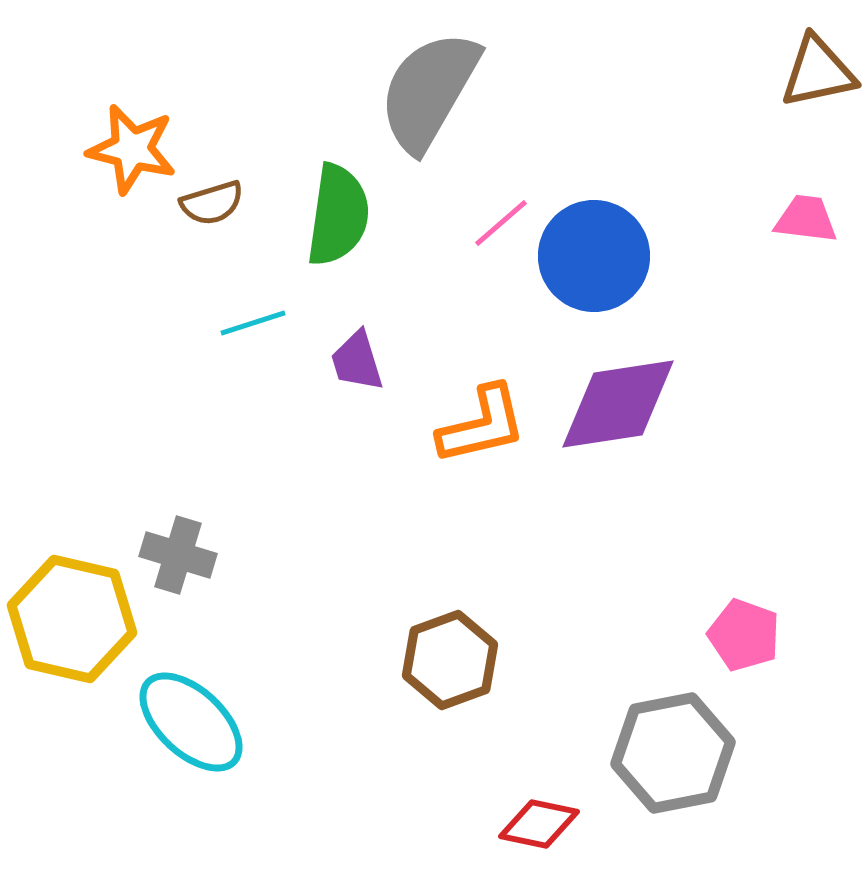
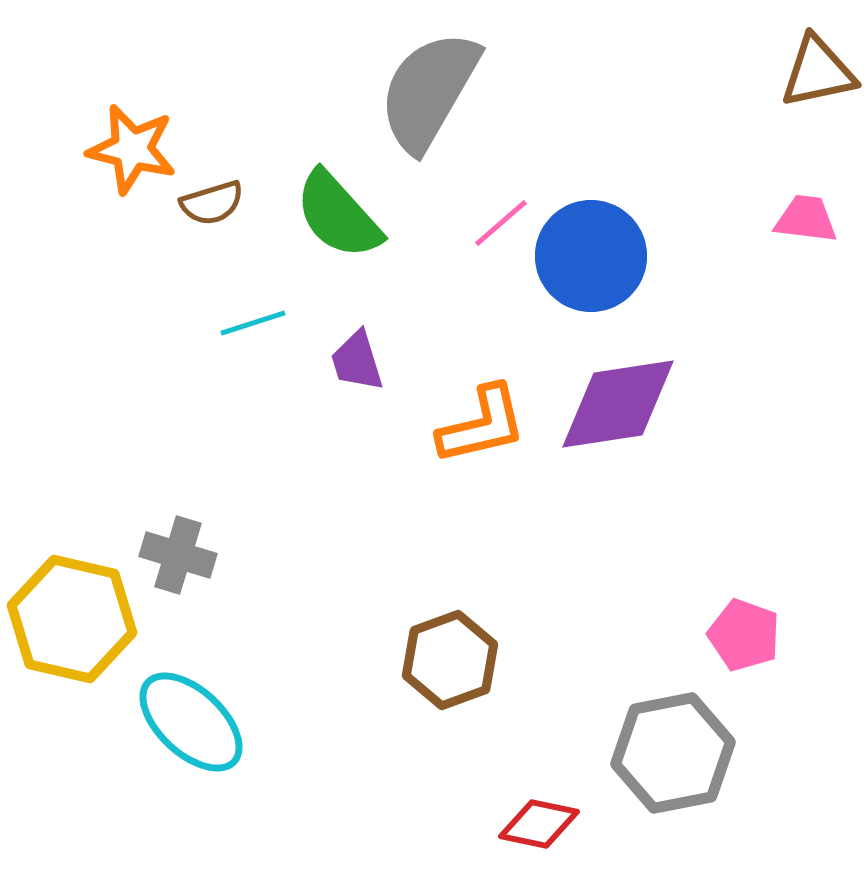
green semicircle: rotated 130 degrees clockwise
blue circle: moved 3 px left
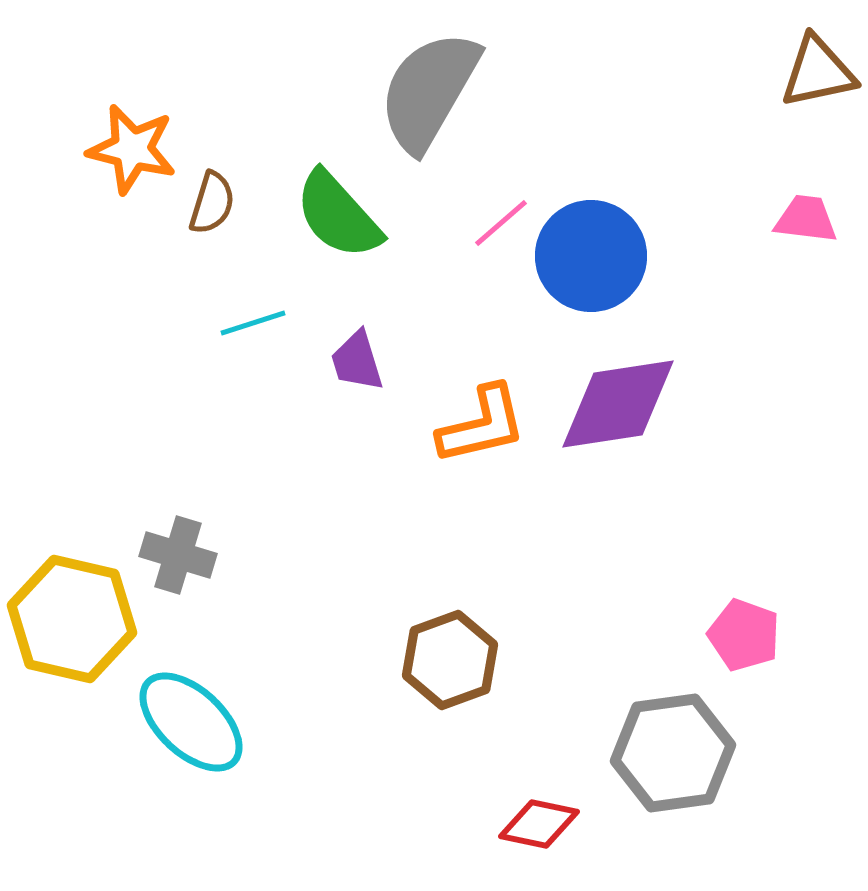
brown semicircle: rotated 56 degrees counterclockwise
gray hexagon: rotated 3 degrees clockwise
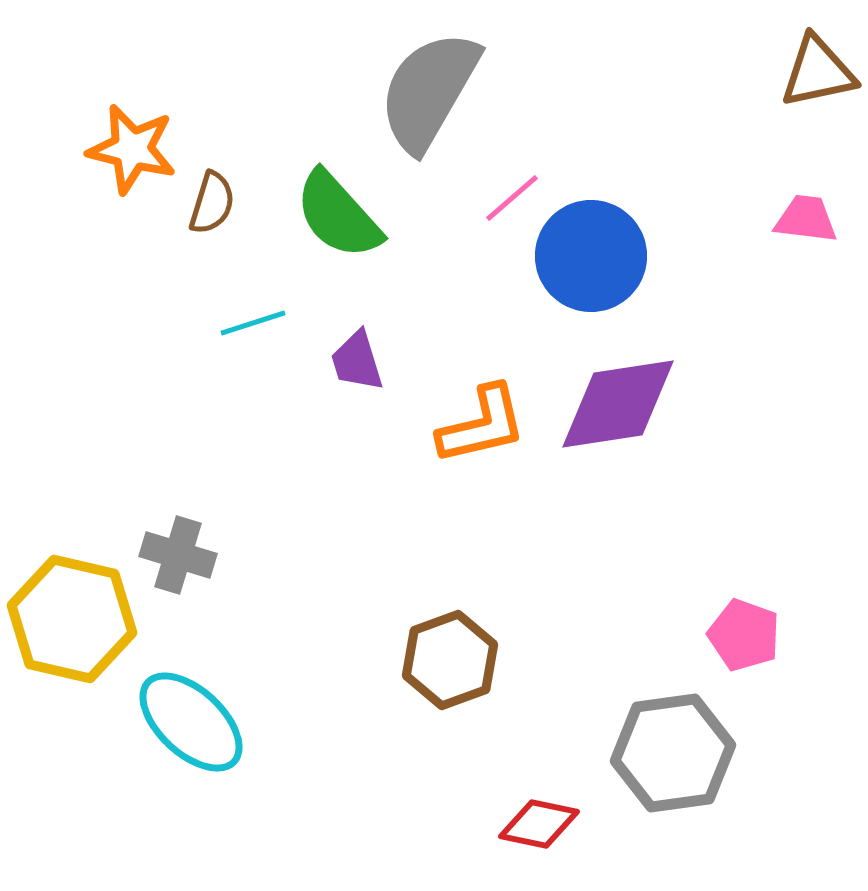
pink line: moved 11 px right, 25 px up
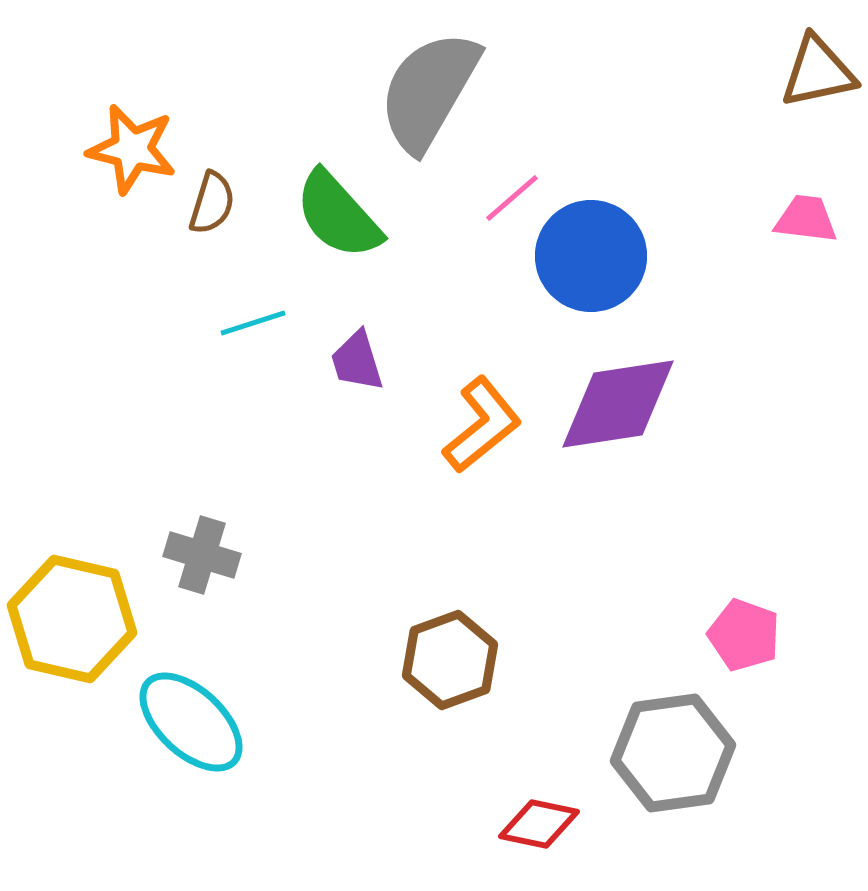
orange L-shape: rotated 26 degrees counterclockwise
gray cross: moved 24 px right
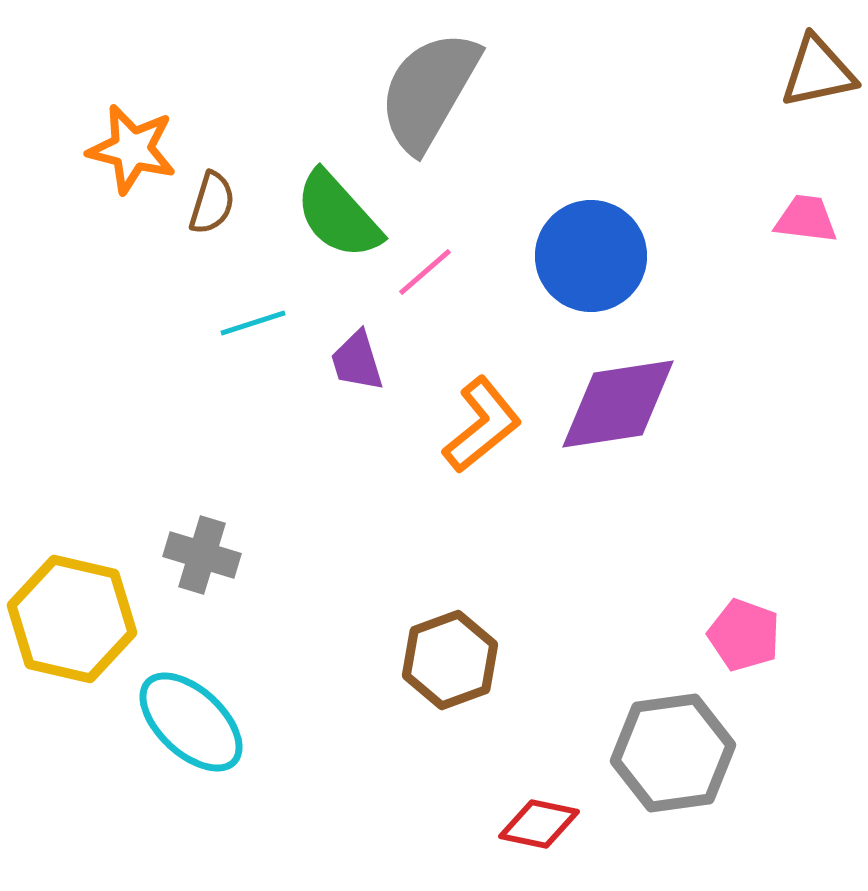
pink line: moved 87 px left, 74 px down
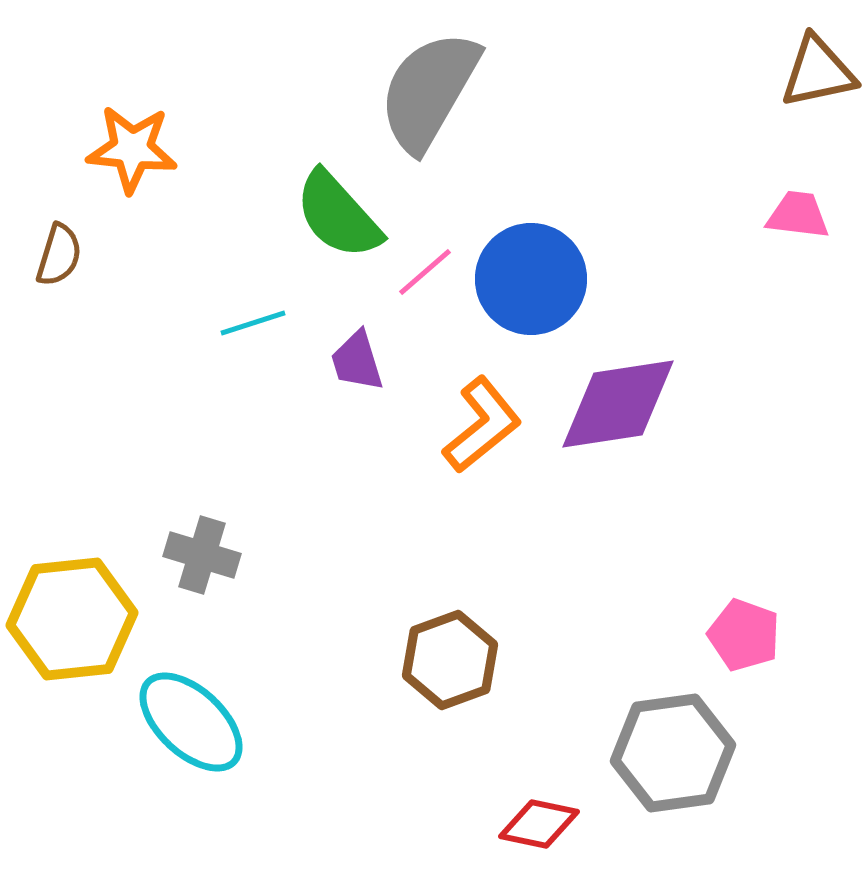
orange star: rotated 8 degrees counterclockwise
brown semicircle: moved 153 px left, 52 px down
pink trapezoid: moved 8 px left, 4 px up
blue circle: moved 60 px left, 23 px down
yellow hexagon: rotated 19 degrees counterclockwise
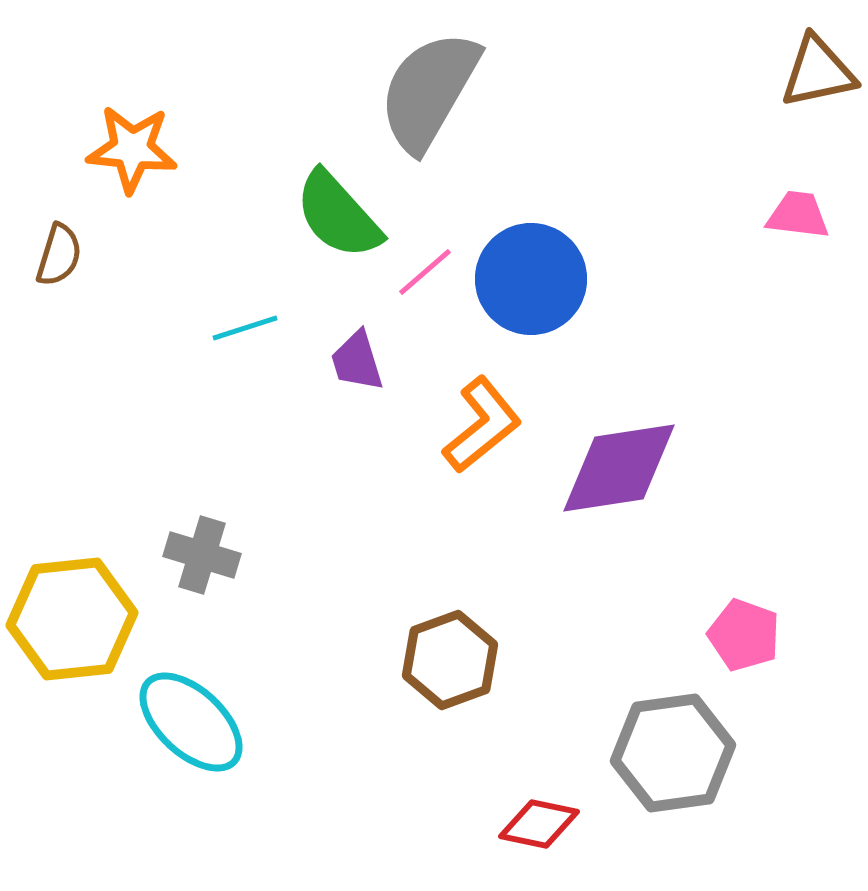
cyan line: moved 8 px left, 5 px down
purple diamond: moved 1 px right, 64 px down
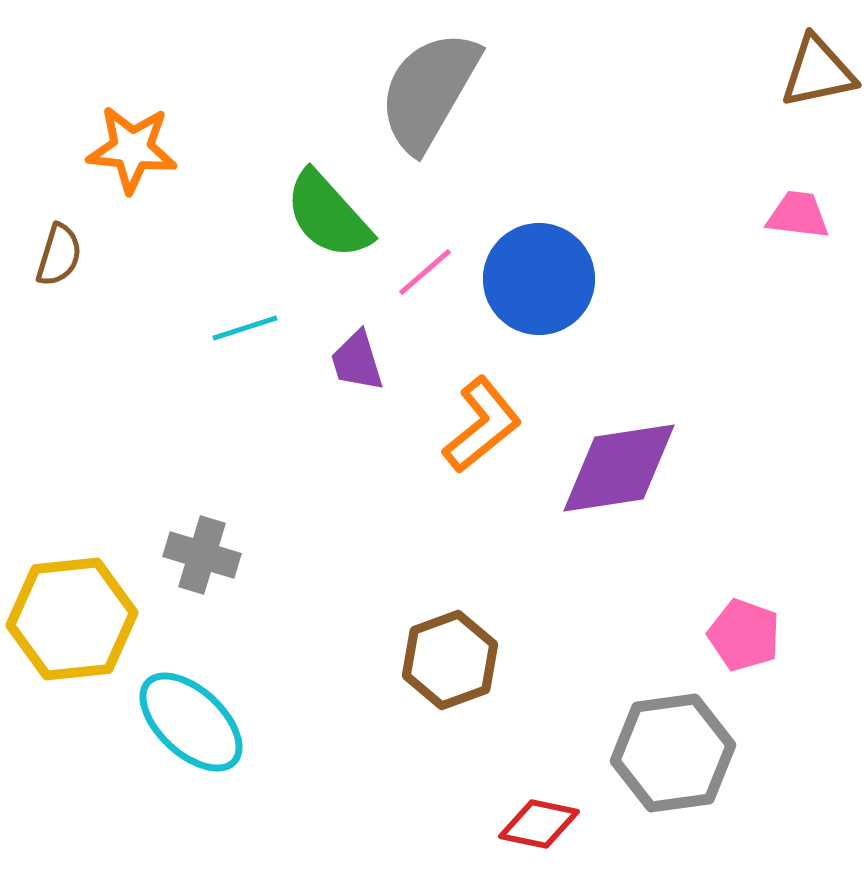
green semicircle: moved 10 px left
blue circle: moved 8 px right
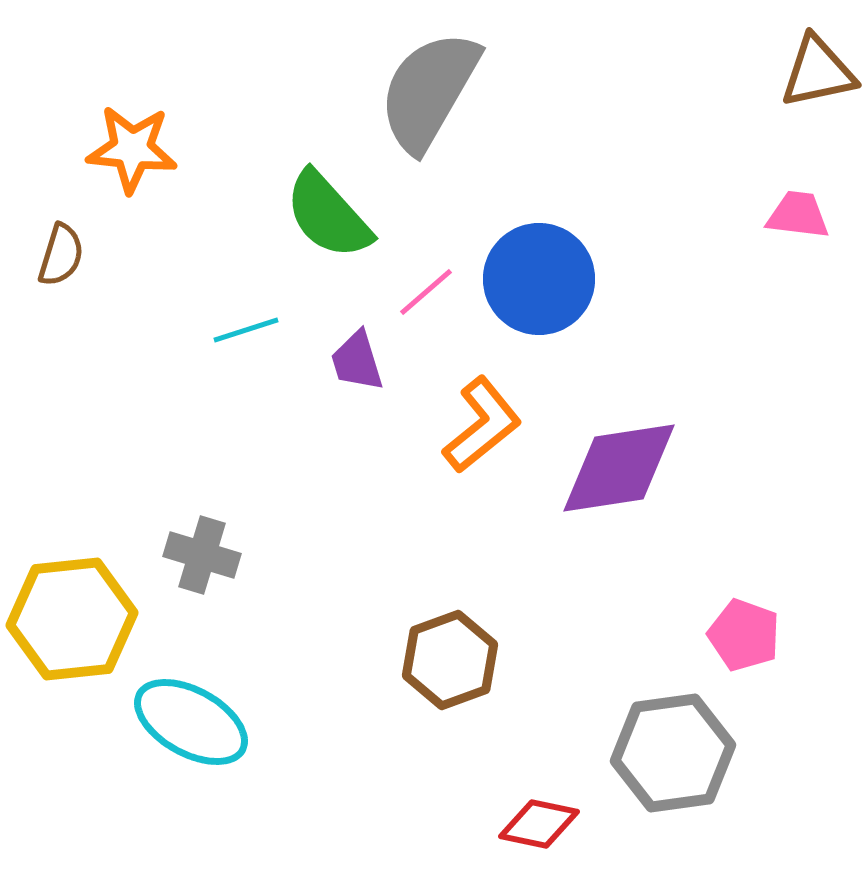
brown semicircle: moved 2 px right
pink line: moved 1 px right, 20 px down
cyan line: moved 1 px right, 2 px down
cyan ellipse: rotated 14 degrees counterclockwise
